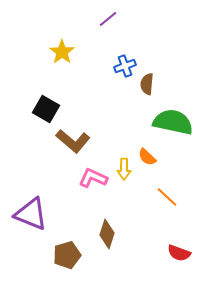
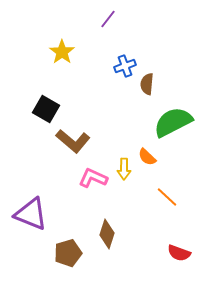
purple line: rotated 12 degrees counterclockwise
green semicircle: rotated 39 degrees counterclockwise
brown pentagon: moved 1 px right, 2 px up
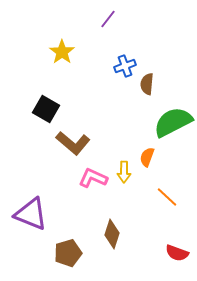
brown L-shape: moved 2 px down
orange semicircle: rotated 66 degrees clockwise
yellow arrow: moved 3 px down
brown diamond: moved 5 px right
red semicircle: moved 2 px left
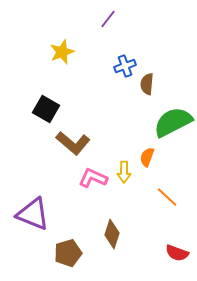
yellow star: rotated 15 degrees clockwise
purple triangle: moved 2 px right
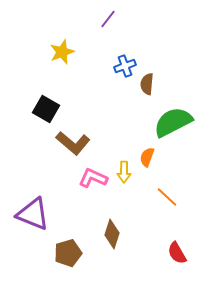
red semicircle: rotated 40 degrees clockwise
